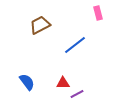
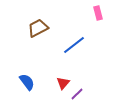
brown trapezoid: moved 2 px left, 3 px down
blue line: moved 1 px left
red triangle: rotated 48 degrees counterclockwise
purple line: rotated 16 degrees counterclockwise
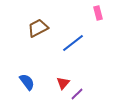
blue line: moved 1 px left, 2 px up
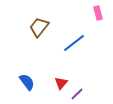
brown trapezoid: moved 1 px right, 1 px up; rotated 25 degrees counterclockwise
blue line: moved 1 px right
red triangle: moved 2 px left
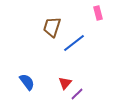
brown trapezoid: moved 13 px right; rotated 20 degrees counterclockwise
red triangle: moved 4 px right
